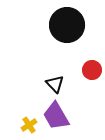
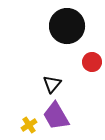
black circle: moved 1 px down
red circle: moved 8 px up
black triangle: moved 3 px left; rotated 24 degrees clockwise
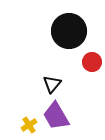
black circle: moved 2 px right, 5 px down
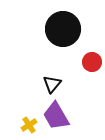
black circle: moved 6 px left, 2 px up
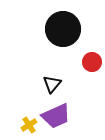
purple trapezoid: rotated 84 degrees counterclockwise
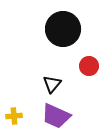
red circle: moved 3 px left, 4 px down
purple trapezoid: rotated 48 degrees clockwise
yellow cross: moved 15 px left, 9 px up; rotated 28 degrees clockwise
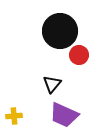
black circle: moved 3 px left, 2 px down
red circle: moved 10 px left, 11 px up
purple trapezoid: moved 8 px right, 1 px up
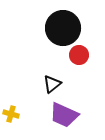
black circle: moved 3 px right, 3 px up
black triangle: rotated 12 degrees clockwise
yellow cross: moved 3 px left, 2 px up; rotated 21 degrees clockwise
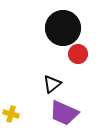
red circle: moved 1 px left, 1 px up
purple trapezoid: moved 2 px up
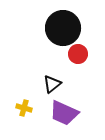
yellow cross: moved 13 px right, 6 px up
